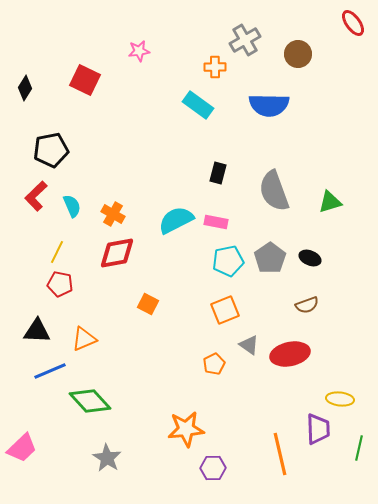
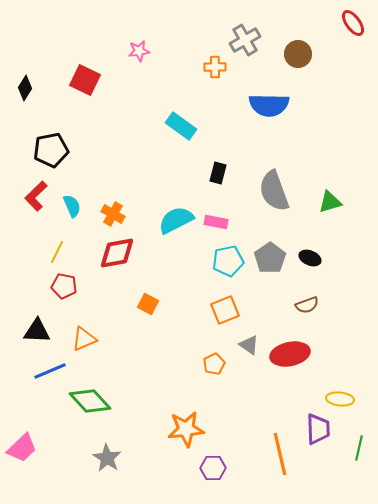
cyan rectangle at (198, 105): moved 17 px left, 21 px down
red pentagon at (60, 284): moved 4 px right, 2 px down
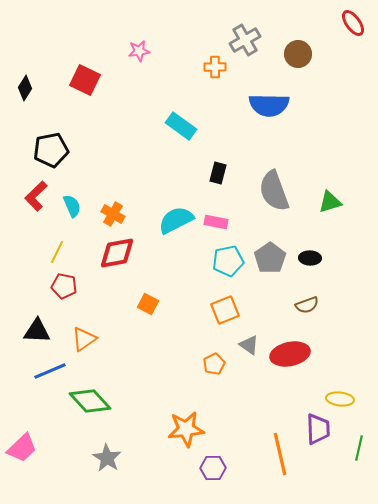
black ellipse at (310, 258): rotated 20 degrees counterclockwise
orange triangle at (84, 339): rotated 12 degrees counterclockwise
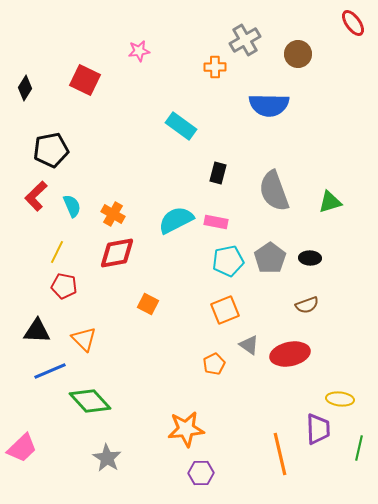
orange triangle at (84, 339): rotated 40 degrees counterclockwise
purple hexagon at (213, 468): moved 12 px left, 5 px down
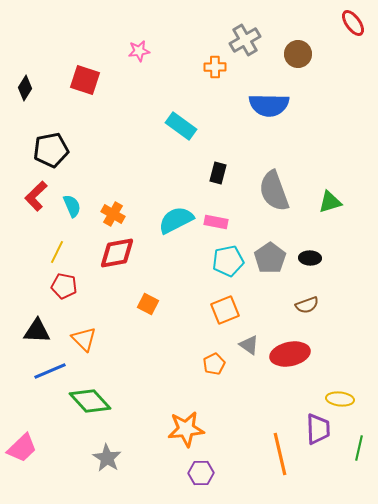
red square at (85, 80): rotated 8 degrees counterclockwise
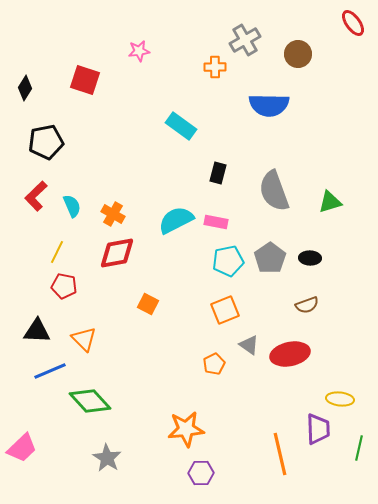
black pentagon at (51, 150): moved 5 px left, 8 px up
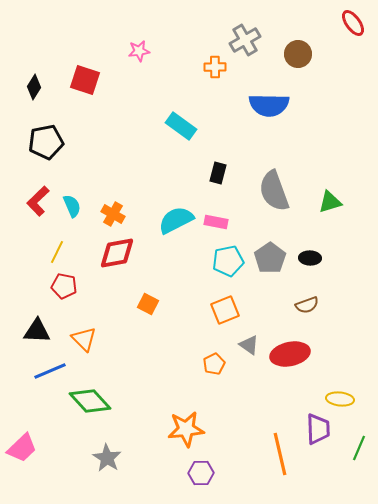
black diamond at (25, 88): moved 9 px right, 1 px up
red L-shape at (36, 196): moved 2 px right, 5 px down
green line at (359, 448): rotated 10 degrees clockwise
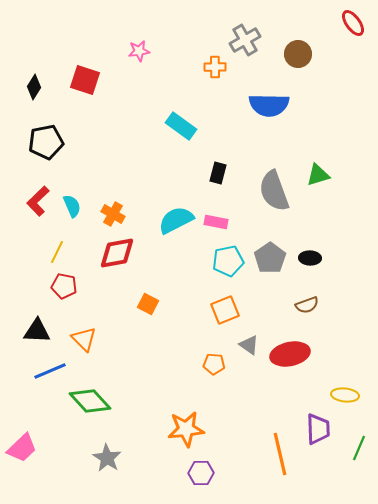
green triangle at (330, 202): moved 12 px left, 27 px up
orange pentagon at (214, 364): rotated 30 degrees clockwise
yellow ellipse at (340, 399): moved 5 px right, 4 px up
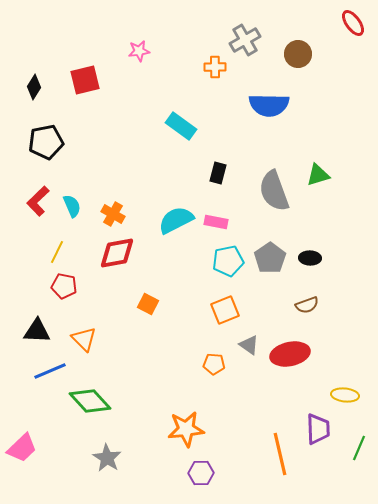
red square at (85, 80): rotated 32 degrees counterclockwise
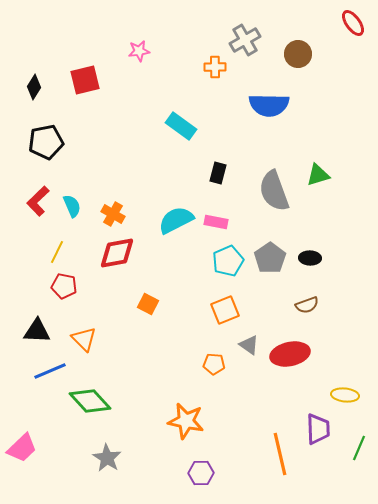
cyan pentagon at (228, 261): rotated 12 degrees counterclockwise
orange star at (186, 429): moved 8 px up; rotated 18 degrees clockwise
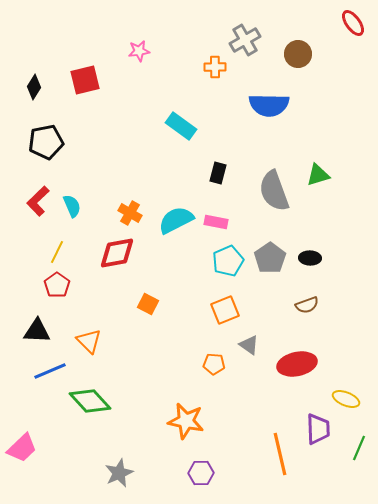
orange cross at (113, 214): moved 17 px right, 1 px up
red pentagon at (64, 286): moved 7 px left, 1 px up; rotated 25 degrees clockwise
orange triangle at (84, 339): moved 5 px right, 2 px down
red ellipse at (290, 354): moved 7 px right, 10 px down
yellow ellipse at (345, 395): moved 1 px right, 4 px down; rotated 16 degrees clockwise
gray star at (107, 458): moved 12 px right, 15 px down; rotated 16 degrees clockwise
